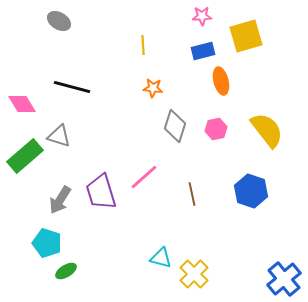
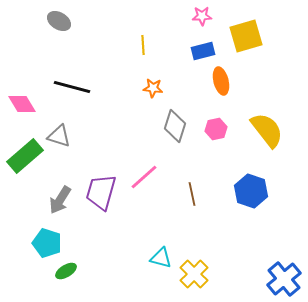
purple trapezoid: rotated 33 degrees clockwise
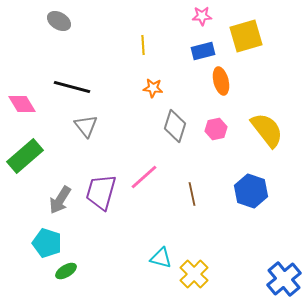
gray triangle: moved 27 px right, 10 px up; rotated 35 degrees clockwise
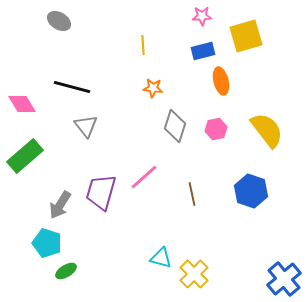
gray arrow: moved 5 px down
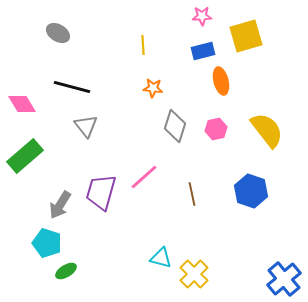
gray ellipse: moved 1 px left, 12 px down
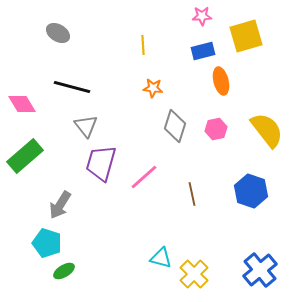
purple trapezoid: moved 29 px up
green ellipse: moved 2 px left
blue cross: moved 24 px left, 9 px up
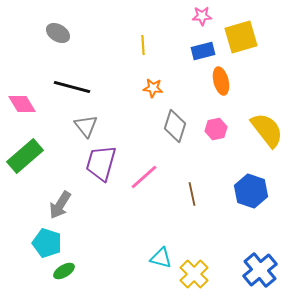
yellow square: moved 5 px left, 1 px down
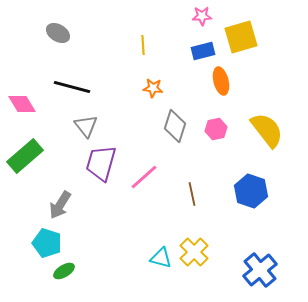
yellow cross: moved 22 px up
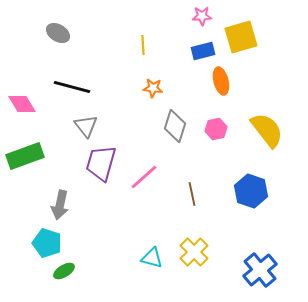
green rectangle: rotated 21 degrees clockwise
gray arrow: rotated 20 degrees counterclockwise
cyan triangle: moved 9 px left
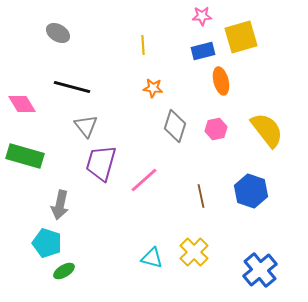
green rectangle: rotated 36 degrees clockwise
pink line: moved 3 px down
brown line: moved 9 px right, 2 px down
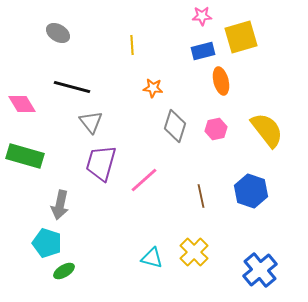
yellow line: moved 11 px left
gray triangle: moved 5 px right, 4 px up
